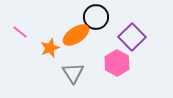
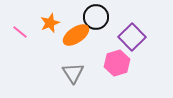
orange star: moved 25 px up
pink hexagon: rotated 15 degrees clockwise
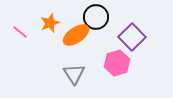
gray triangle: moved 1 px right, 1 px down
